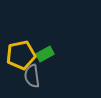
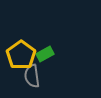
yellow pentagon: rotated 24 degrees counterclockwise
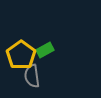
green rectangle: moved 4 px up
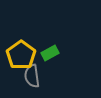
green rectangle: moved 5 px right, 3 px down
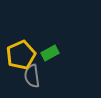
yellow pentagon: rotated 12 degrees clockwise
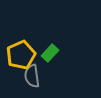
green rectangle: rotated 18 degrees counterclockwise
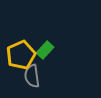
green rectangle: moved 5 px left, 3 px up
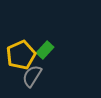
gray semicircle: rotated 40 degrees clockwise
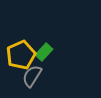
green rectangle: moved 1 px left, 2 px down
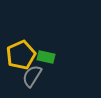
green rectangle: moved 2 px right, 5 px down; rotated 60 degrees clockwise
